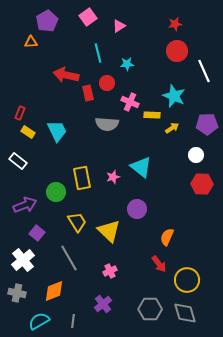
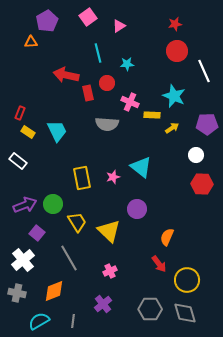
green circle at (56, 192): moved 3 px left, 12 px down
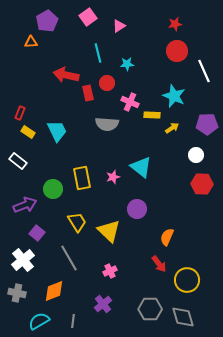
green circle at (53, 204): moved 15 px up
gray diamond at (185, 313): moved 2 px left, 4 px down
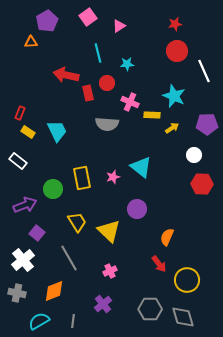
white circle at (196, 155): moved 2 px left
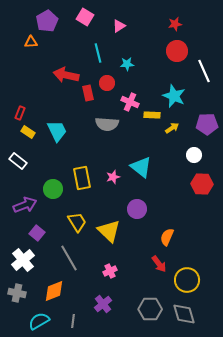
pink square at (88, 17): moved 3 px left; rotated 24 degrees counterclockwise
gray diamond at (183, 317): moved 1 px right, 3 px up
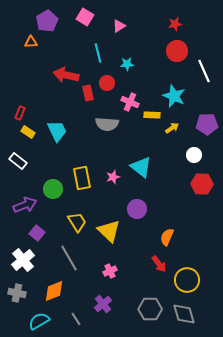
gray line at (73, 321): moved 3 px right, 2 px up; rotated 40 degrees counterclockwise
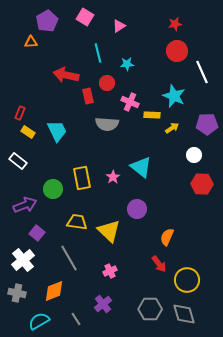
white line at (204, 71): moved 2 px left, 1 px down
red rectangle at (88, 93): moved 3 px down
pink star at (113, 177): rotated 16 degrees counterclockwise
yellow trapezoid at (77, 222): rotated 50 degrees counterclockwise
